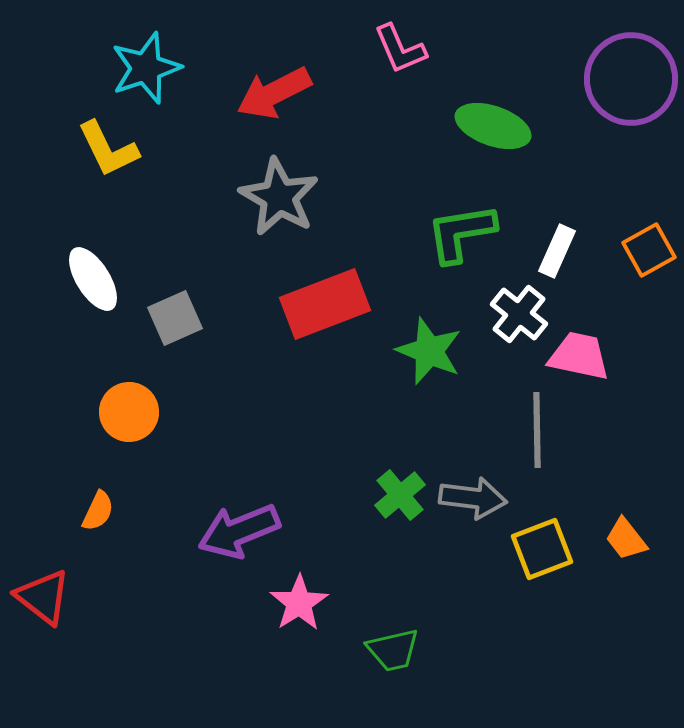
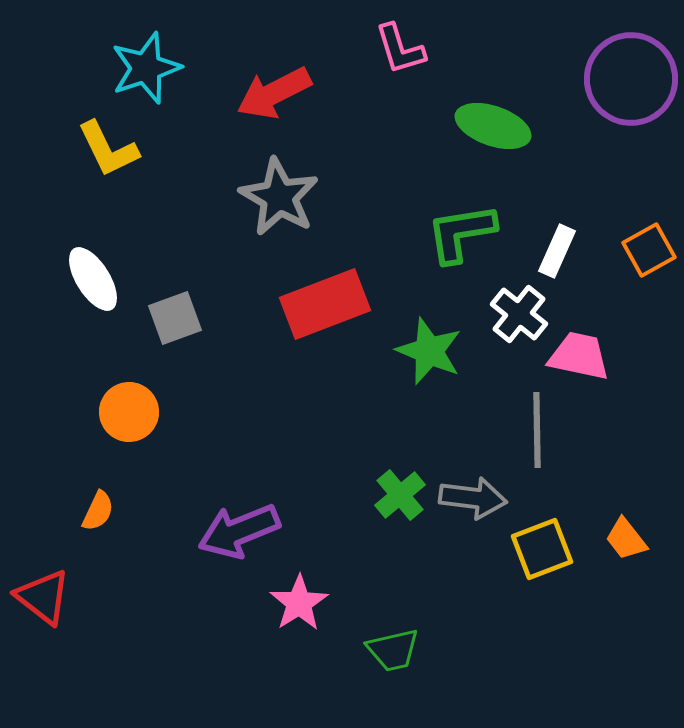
pink L-shape: rotated 6 degrees clockwise
gray square: rotated 4 degrees clockwise
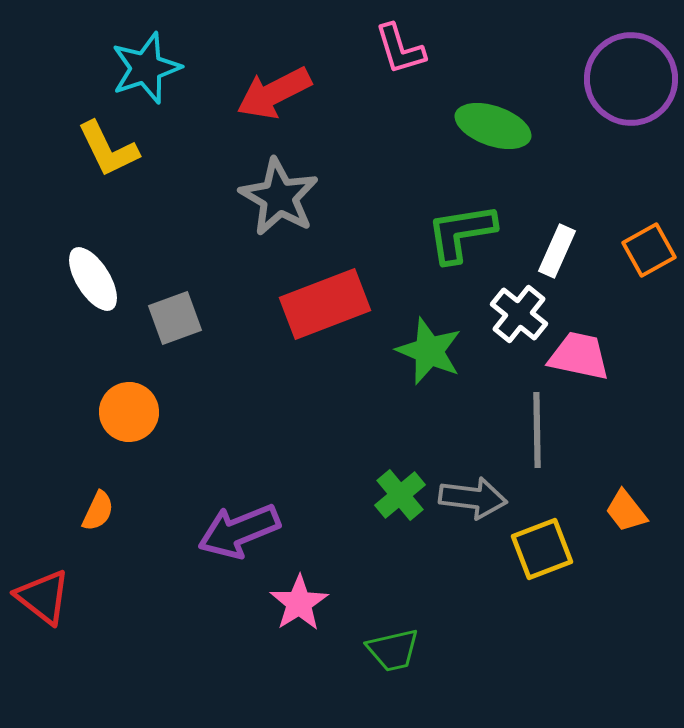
orange trapezoid: moved 28 px up
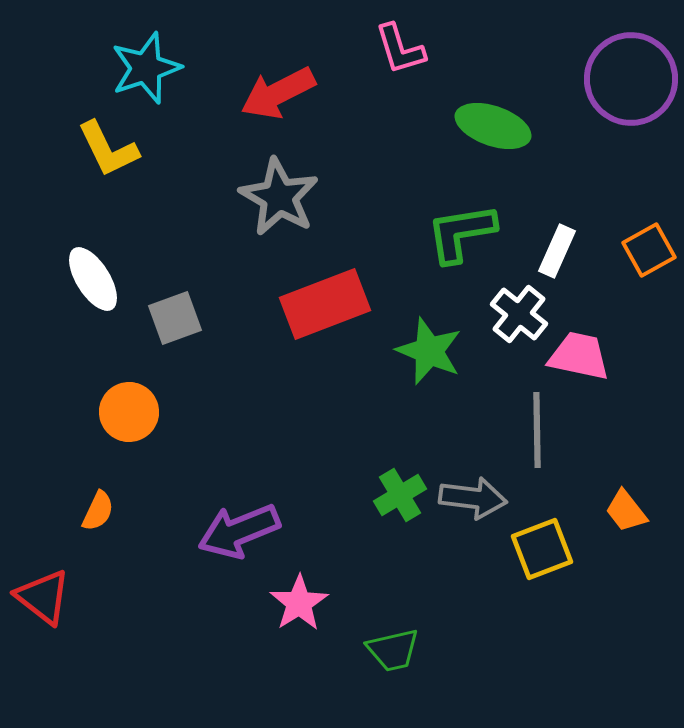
red arrow: moved 4 px right
green cross: rotated 9 degrees clockwise
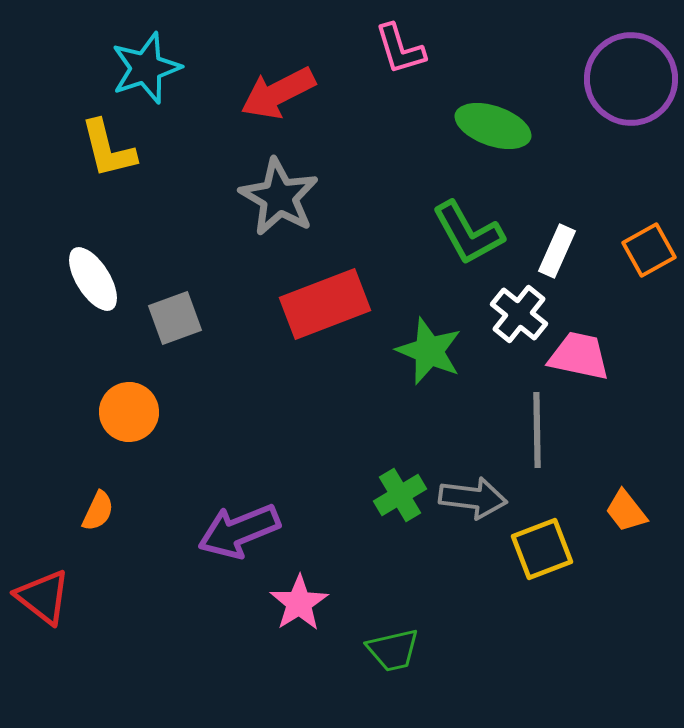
yellow L-shape: rotated 12 degrees clockwise
green L-shape: moved 7 px right; rotated 110 degrees counterclockwise
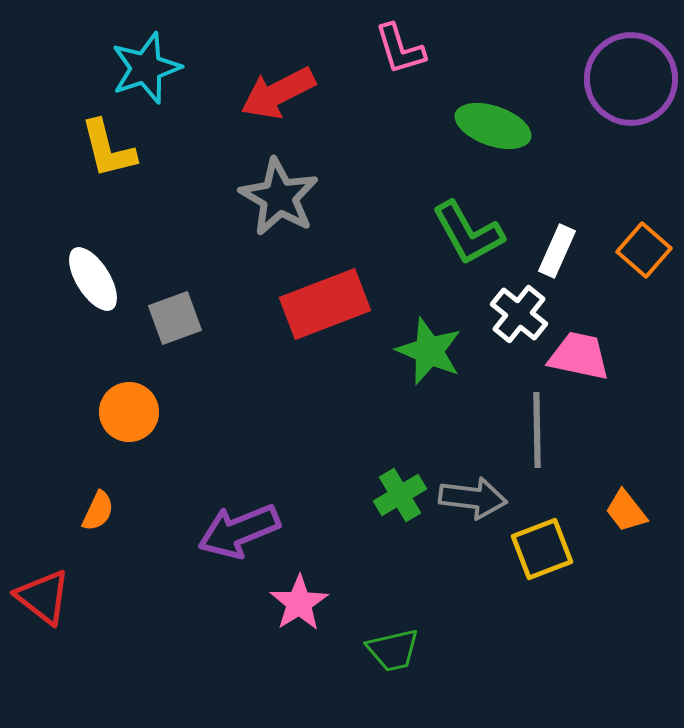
orange square: moved 5 px left; rotated 20 degrees counterclockwise
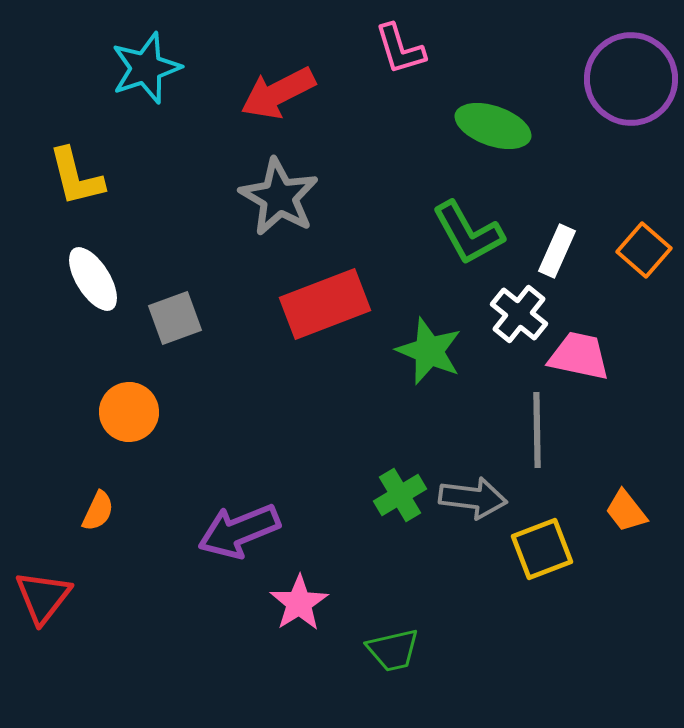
yellow L-shape: moved 32 px left, 28 px down
red triangle: rotated 30 degrees clockwise
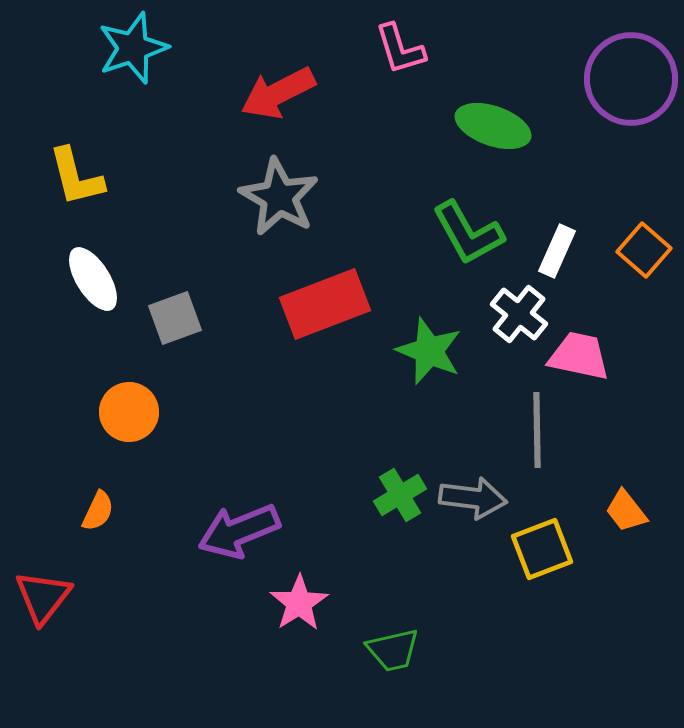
cyan star: moved 13 px left, 20 px up
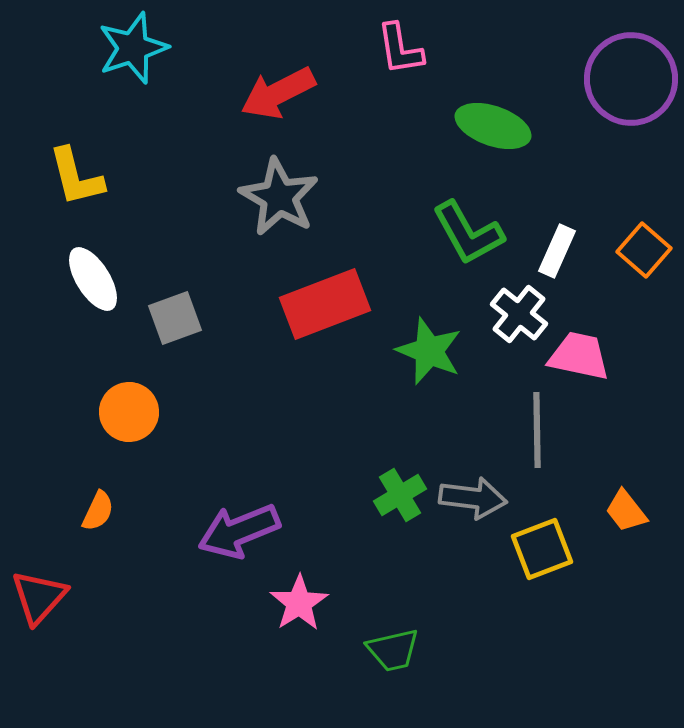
pink L-shape: rotated 8 degrees clockwise
red triangle: moved 4 px left; rotated 4 degrees clockwise
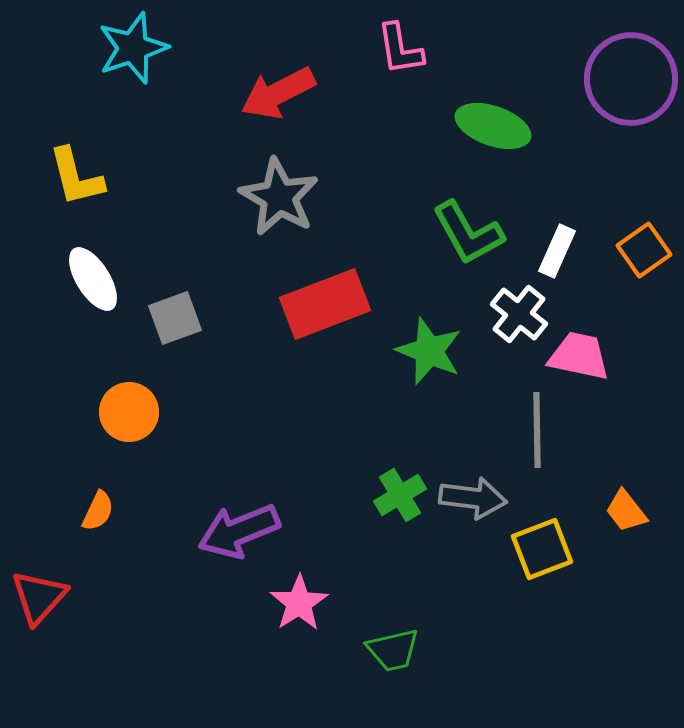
orange square: rotated 14 degrees clockwise
